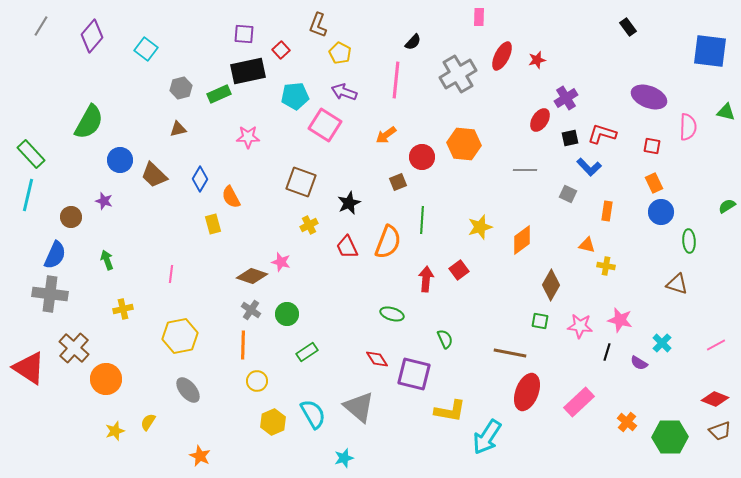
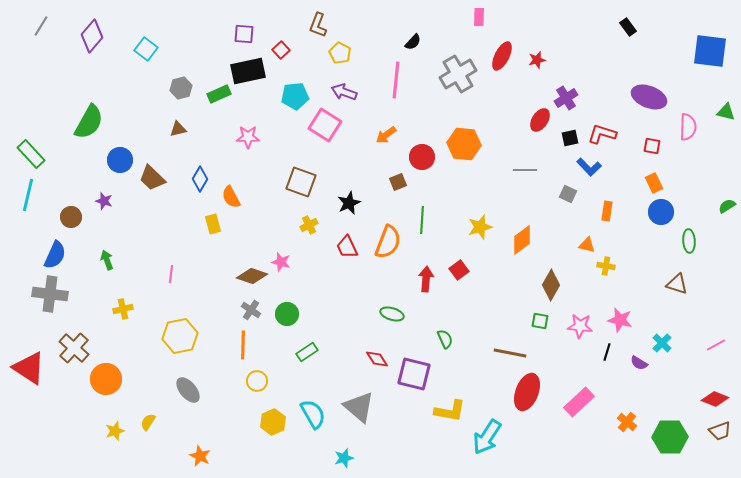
brown trapezoid at (154, 175): moved 2 px left, 3 px down
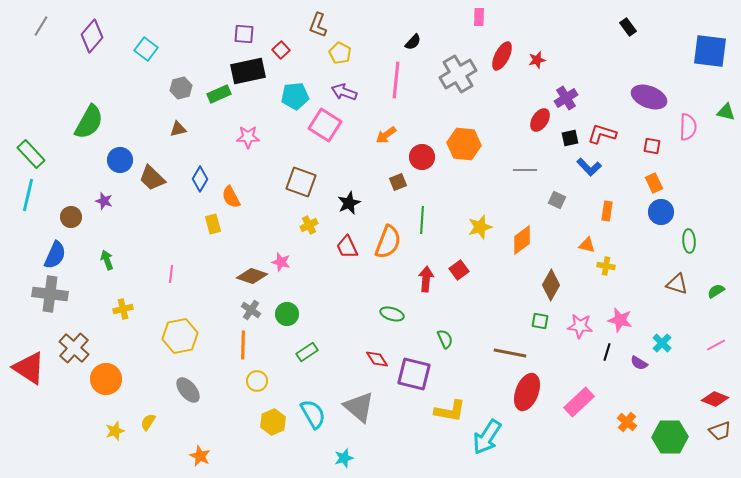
gray square at (568, 194): moved 11 px left, 6 px down
green semicircle at (727, 206): moved 11 px left, 85 px down
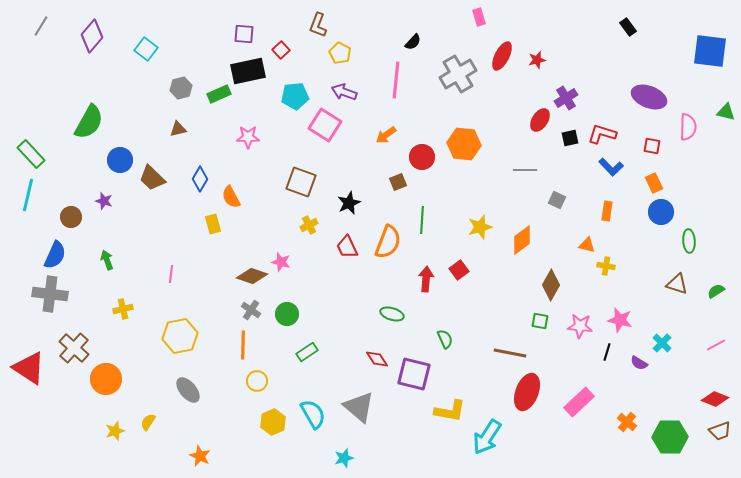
pink rectangle at (479, 17): rotated 18 degrees counterclockwise
blue L-shape at (589, 167): moved 22 px right
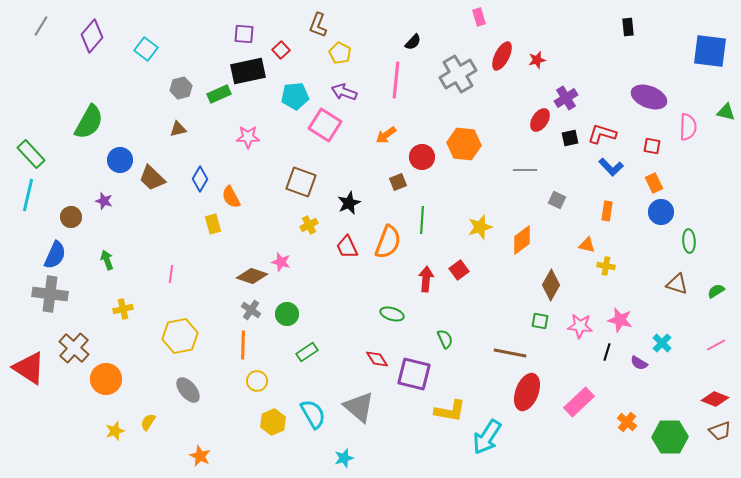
black rectangle at (628, 27): rotated 30 degrees clockwise
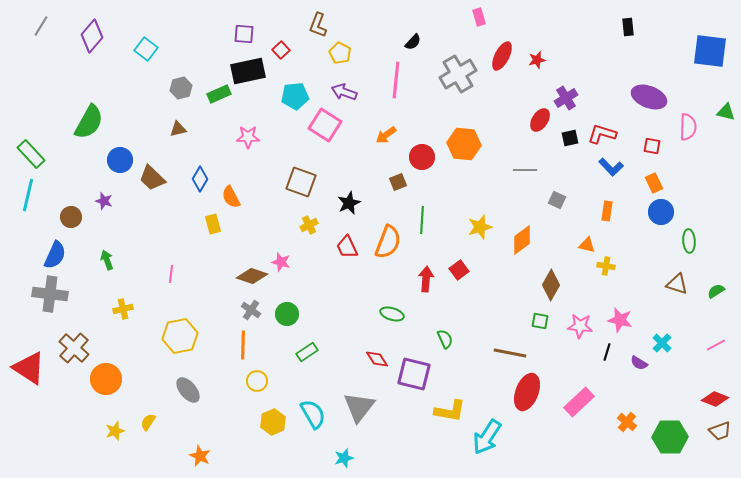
gray triangle at (359, 407): rotated 28 degrees clockwise
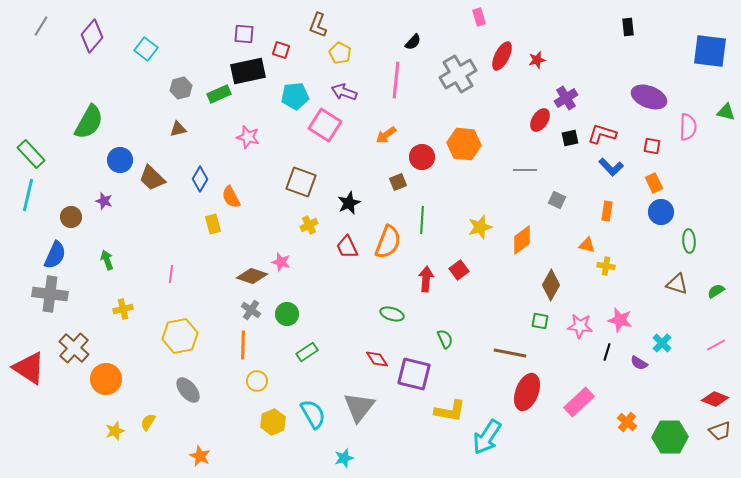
red square at (281, 50): rotated 30 degrees counterclockwise
pink star at (248, 137): rotated 15 degrees clockwise
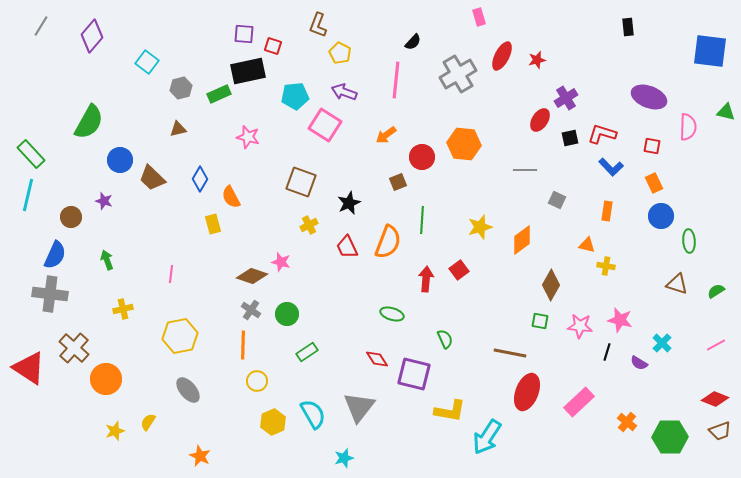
cyan square at (146, 49): moved 1 px right, 13 px down
red square at (281, 50): moved 8 px left, 4 px up
blue circle at (661, 212): moved 4 px down
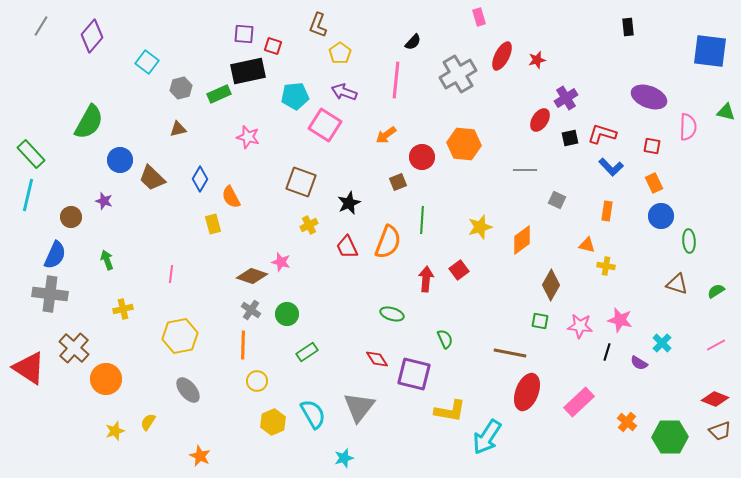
yellow pentagon at (340, 53): rotated 10 degrees clockwise
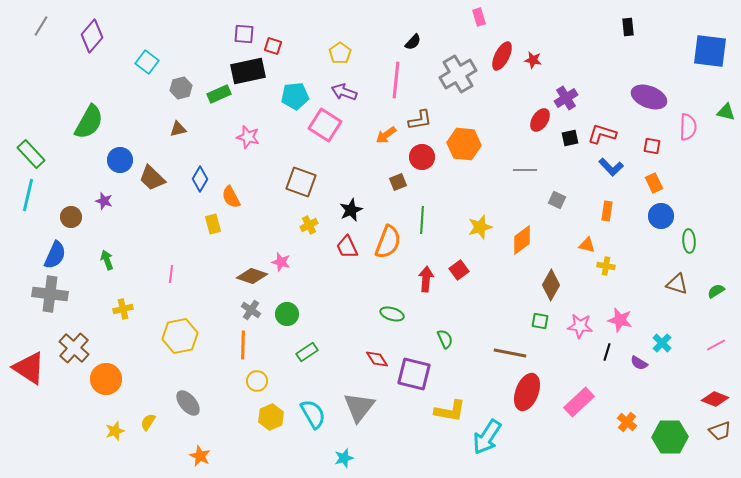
brown L-shape at (318, 25): moved 102 px right, 95 px down; rotated 120 degrees counterclockwise
red star at (537, 60): moved 4 px left; rotated 24 degrees clockwise
black star at (349, 203): moved 2 px right, 7 px down
gray ellipse at (188, 390): moved 13 px down
yellow hexagon at (273, 422): moved 2 px left, 5 px up
